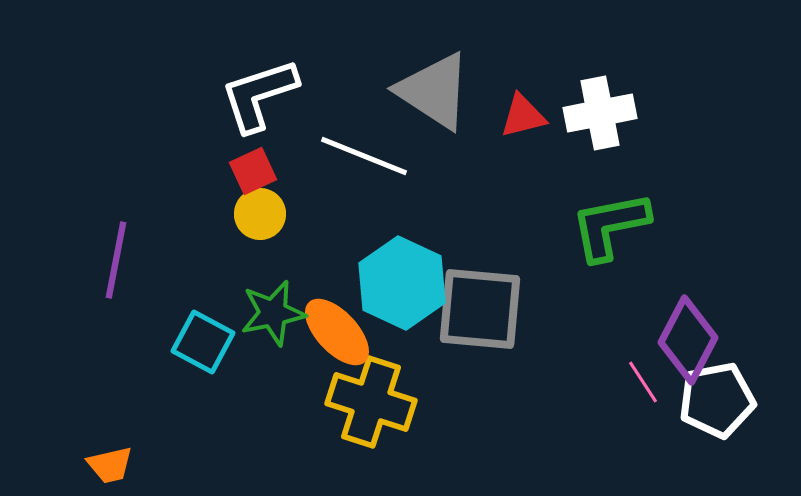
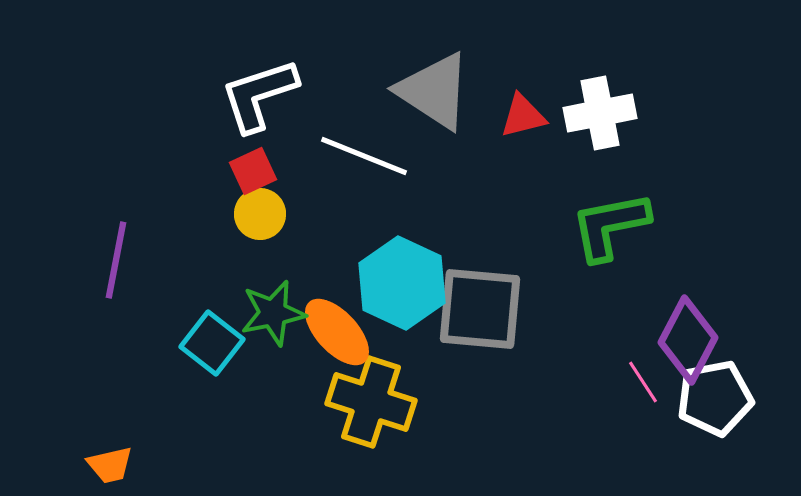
cyan square: moved 9 px right, 1 px down; rotated 10 degrees clockwise
white pentagon: moved 2 px left, 2 px up
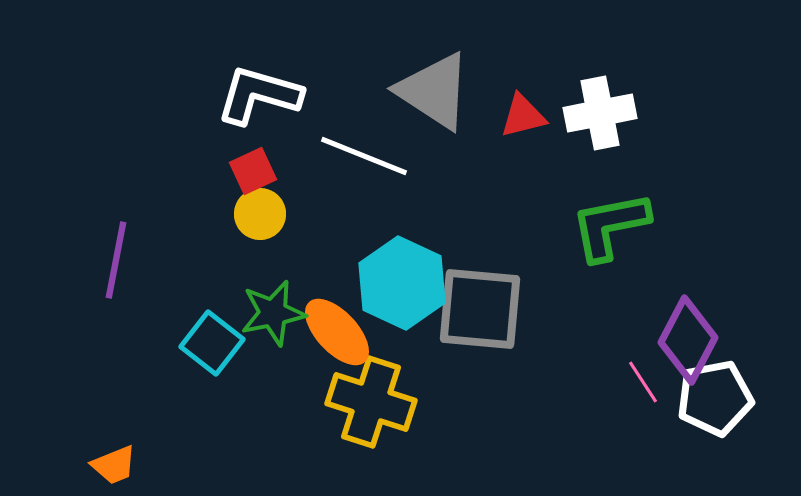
white L-shape: rotated 34 degrees clockwise
orange trapezoid: moved 4 px right; rotated 9 degrees counterclockwise
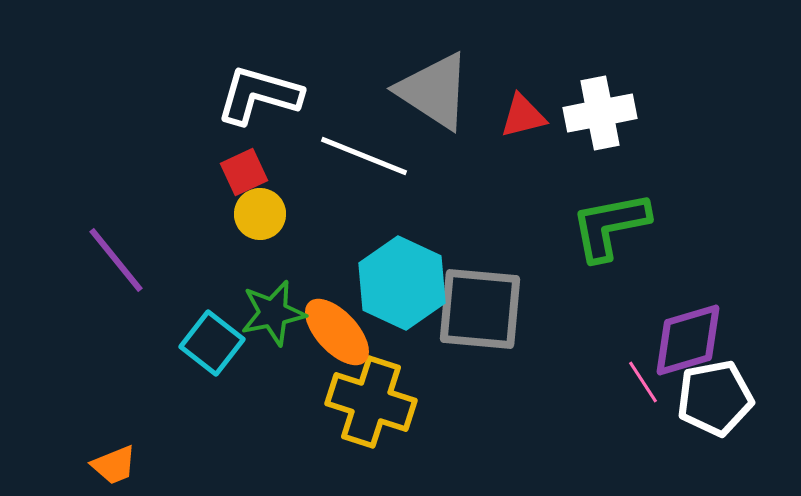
red square: moved 9 px left, 1 px down
purple line: rotated 50 degrees counterclockwise
purple diamond: rotated 46 degrees clockwise
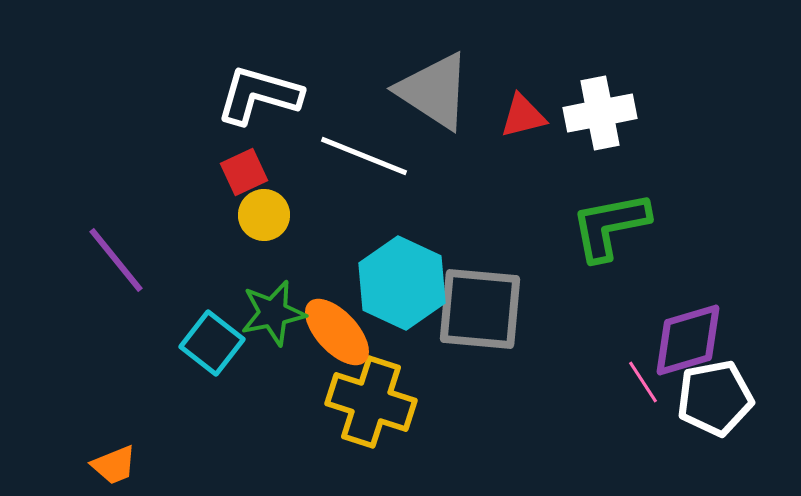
yellow circle: moved 4 px right, 1 px down
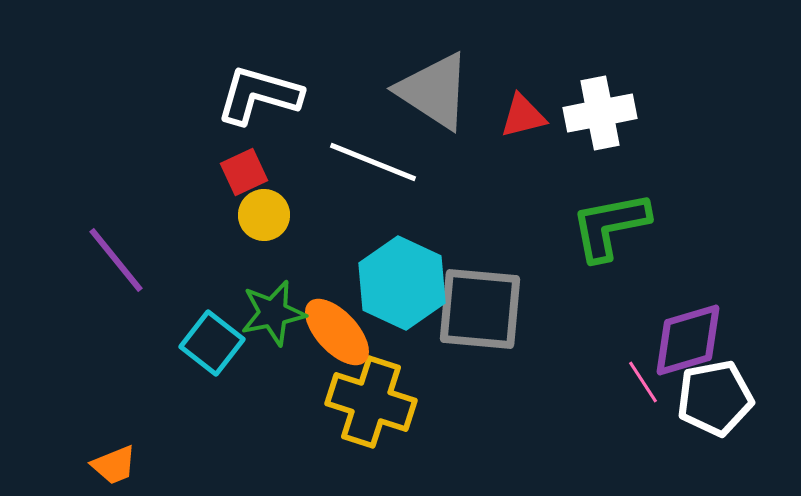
white line: moved 9 px right, 6 px down
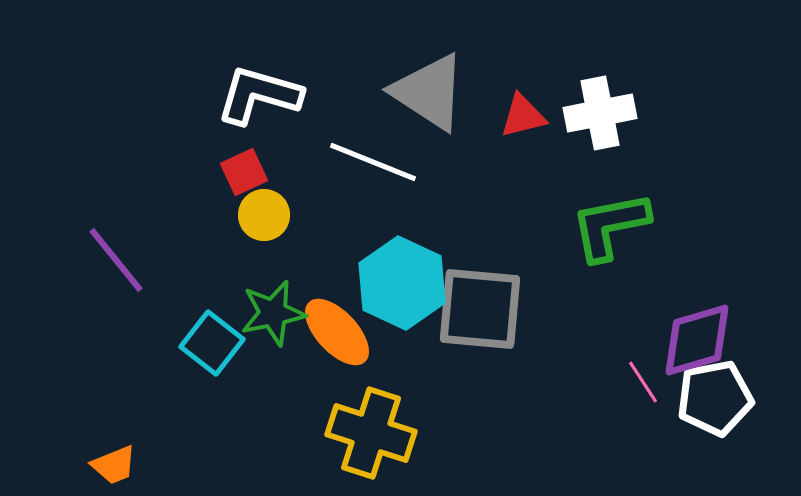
gray triangle: moved 5 px left, 1 px down
purple diamond: moved 9 px right
yellow cross: moved 31 px down
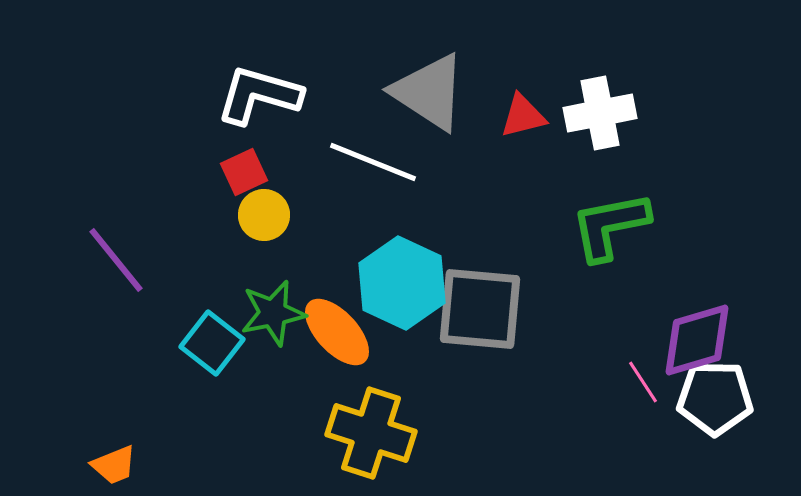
white pentagon: rotated 12 degrees clockwise
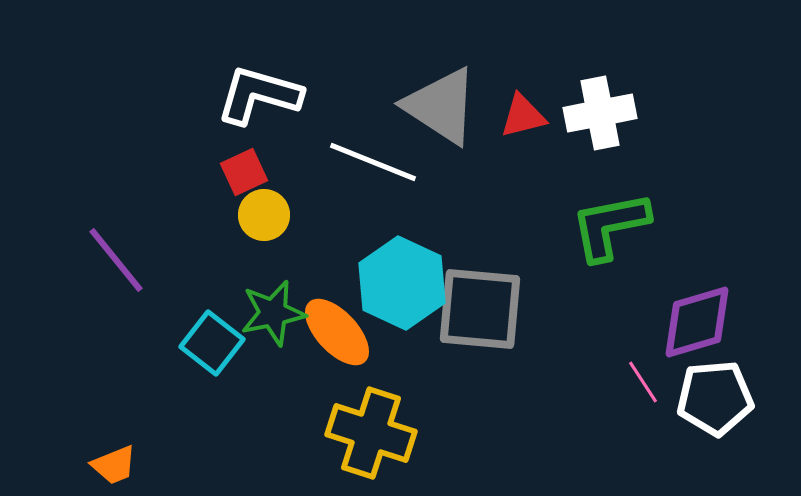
gray triangle: moved 12 px right, 14 px down
purple diamond: moved 18 px up
white pentagon: rotated 6 degrees counterclockwise
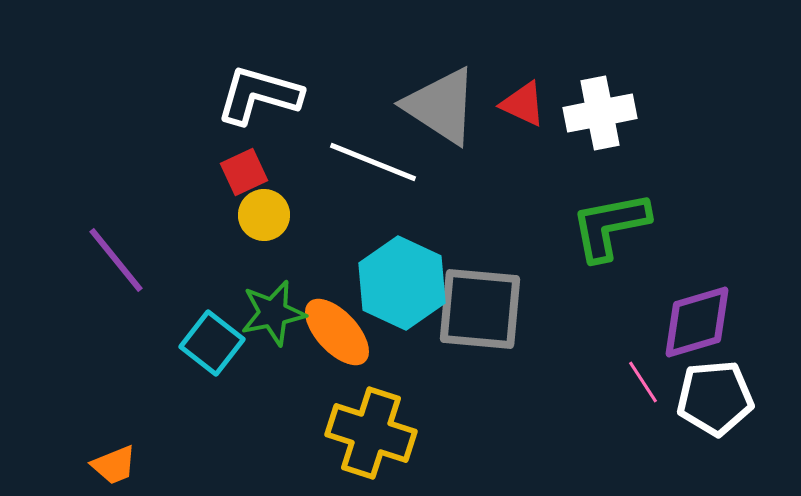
red triangle: moved 12 px up; rotated 39 degrees clockwise
